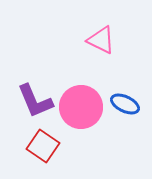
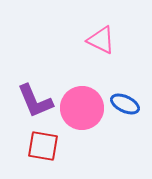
pink circle: moved 1 px right, 1 px down
red square: rotated 24 degrees counterclockwise
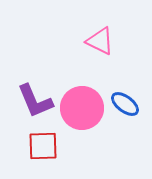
pink triangle: moved 1 px left, 1 px down
blue ellipse: rotated 12 degrees clockwise
red square: rotated 12 degrees counterclockwise
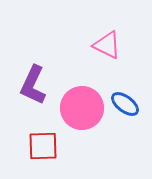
pink triangle: moved 7 px right, 4 px down
purple L-shape: moved 2 px left, 16 px up; rotated 48 degrees clockwise
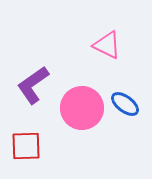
purple L-shape: rotated 30 degrees clockwise
red square: moved 17 px left
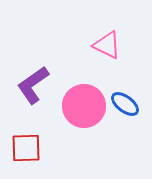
pink circle: moved 2 px right, 2 px up
red square: moved 2 px down
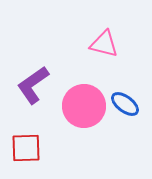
pink triangle: moved 3 px left, 1 px up; rotated 12 degrees counterclockwise
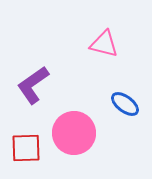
pink circle: moved 10 px left, 27 px down
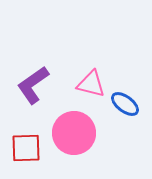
pink triangle: moved 13 px left, 40 px down
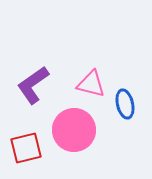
blue ellipse: rotated 40 degrees clockwise
pink circle: moved 3 px up
red square: rotated 12 degrees counterclockwise
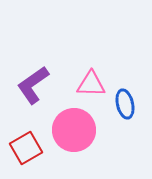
pink triangle: rotated 12 degrees counterclockwise
red square: rotated 16 degrees counterclockwise
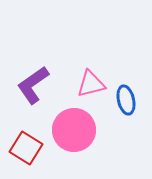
pink triangle: rotated 16 degrees counterclockwise
blue ellipse: moved 1 px right, 4 px up
red square: rotated 28 degrees counterclockwise
